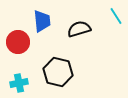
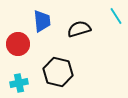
red circle: moved 2 px down
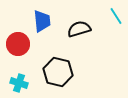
cyan cross: rotated 30 degrees clockwise
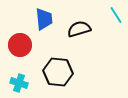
cyan line: moved 1 px up
blue trapezoid: moved 2 px right, 2 px up
red circle: moved 2 px right, 1 px down
black hexagon: rotated 8 degrees counterclockwise
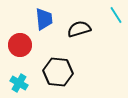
cyan cross: rotated 12 degrees clockwise
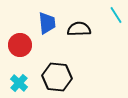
blue trapezoid: moved 3 px right, 4 px down
black semicircle: rotated 15 degrees clockwise
black hexagon: moved 1 px left, 5 px down
cyan cross: rotated 12 degrees clockwise
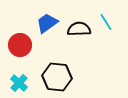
cyan line: moved 10 px left, 7 px down
blue trapezoid: rotated 120 degrees counterclockwise
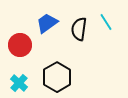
black semicircle: rotated 80 degrees counterclockwise
black hexagon: rotated 24 degrees clockwise
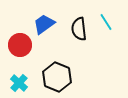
blue trapezoid: moved 3 px left, 1 px down
black semicircle: rotated 15 degrees counterclockwise
black hexagon: rotated 8 degrees counterclockwise
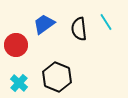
red circle: moved 4 px left
